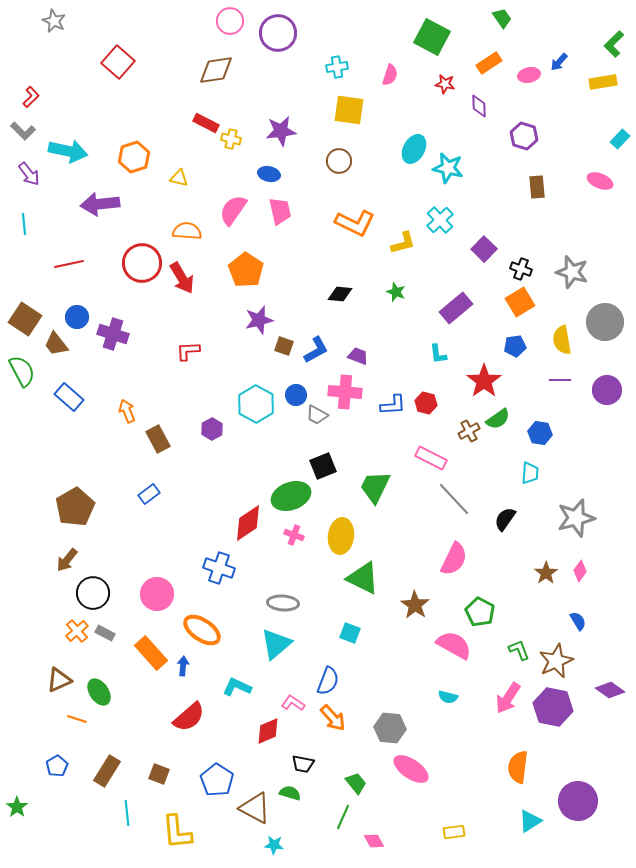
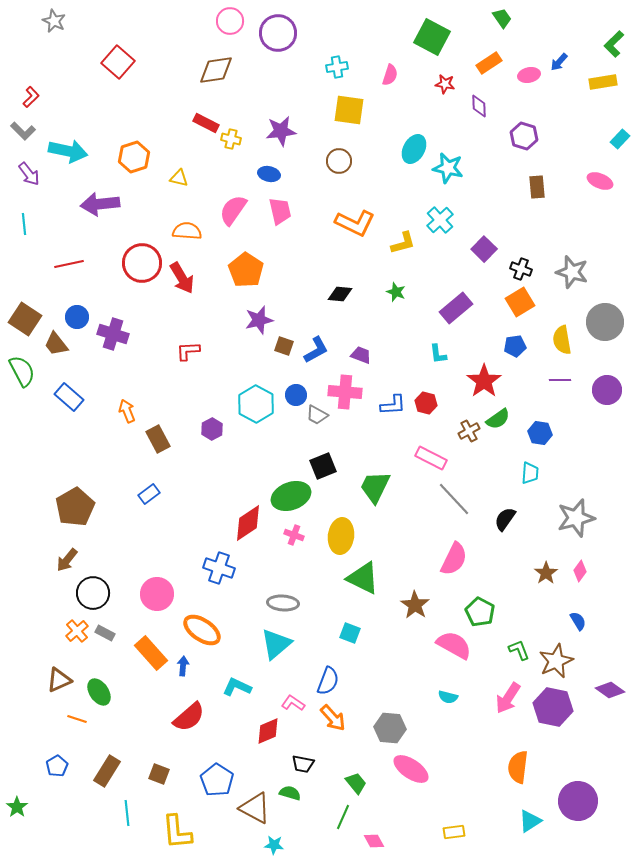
purple trapezoid at (358, 356): moved 3 px right, 1 px up
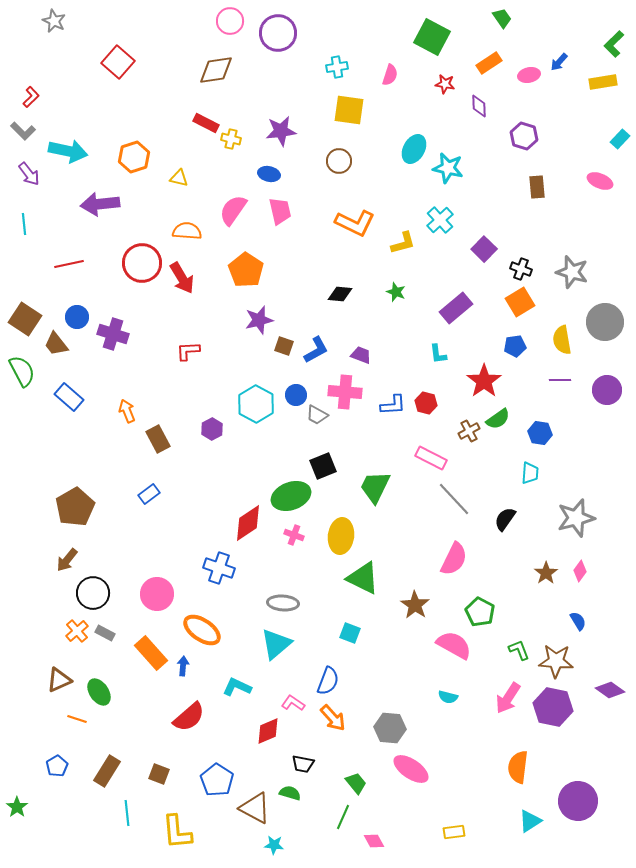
brown star at (556, 661): rotated 28 degrees clockwise
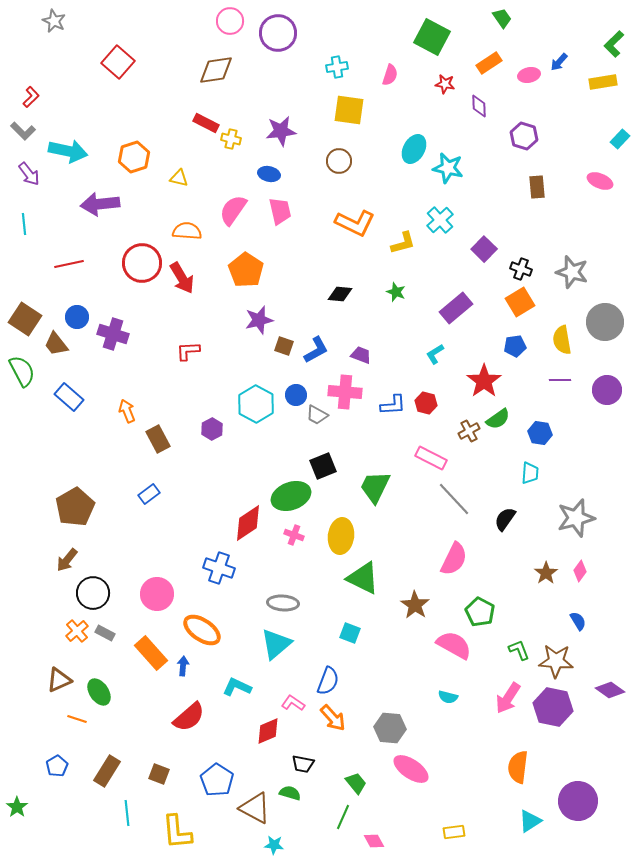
cyan L-shape at (438, 354): moved 3 px left; rotated 65 degrees clockwise
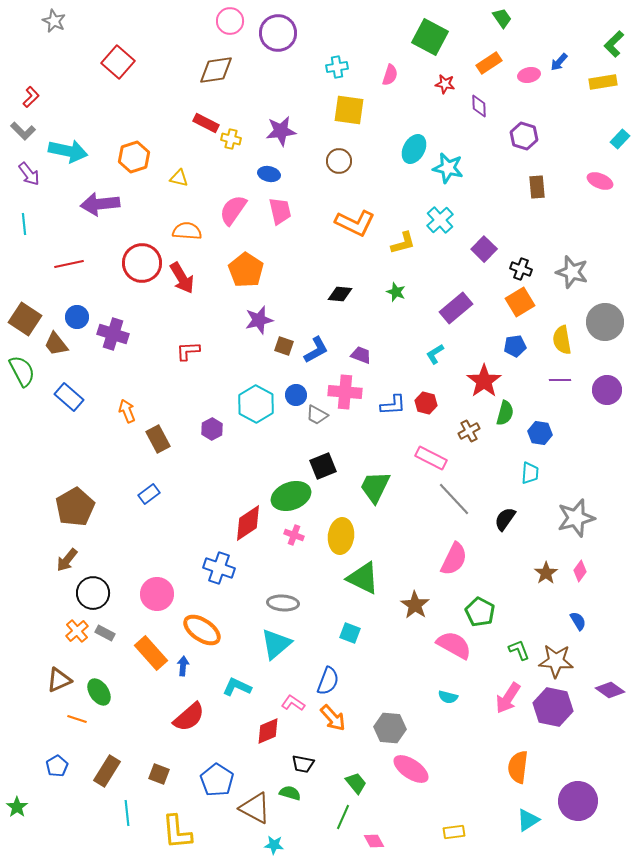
green square at (432, 37): moved 2 px left
green semicircle at (498, 419): moved 7 px right, 6 px up; rotated 40 degrees counterclockwise
cyan triangle at (530, 821): moved 2 px left, 1 px up
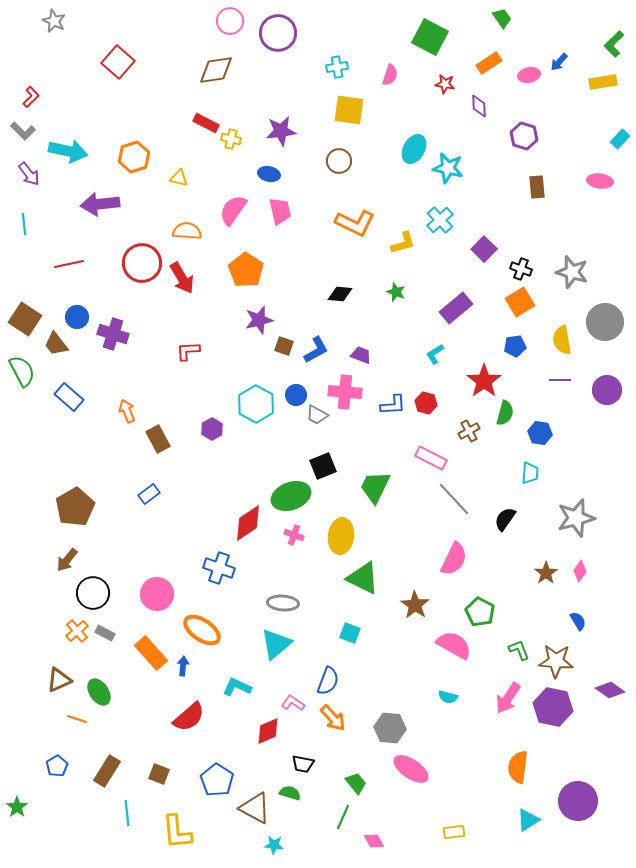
pink ellipse at (600, 181): rotated 15 degrees counterclockwise
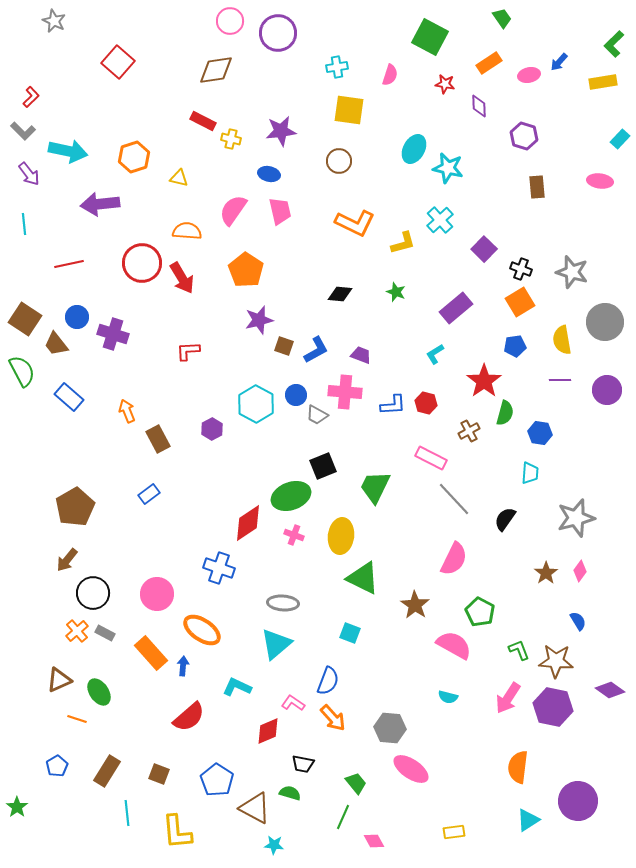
red rectangle at (206, 123): moved 3 px left, 2 px up
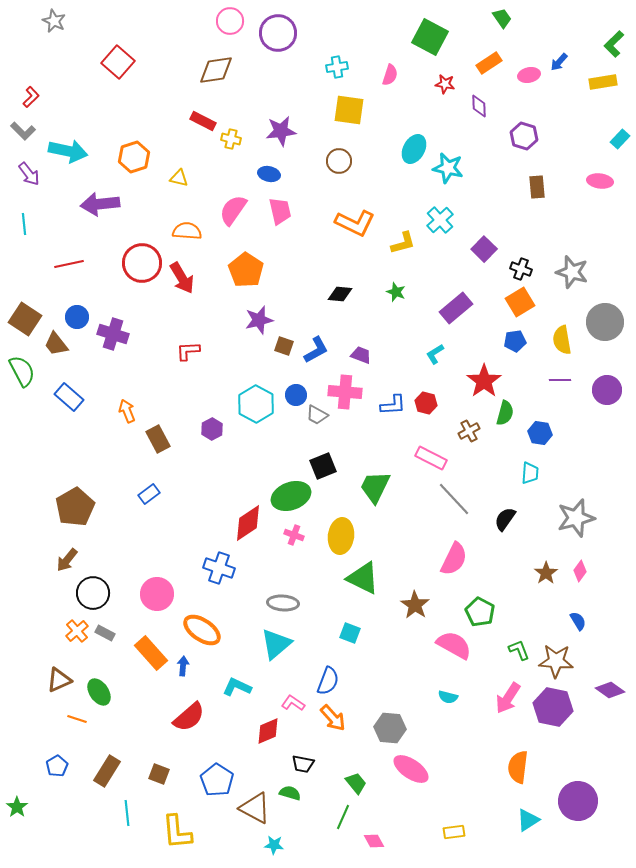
blue pentagon at (515, 346): moved 5 px up
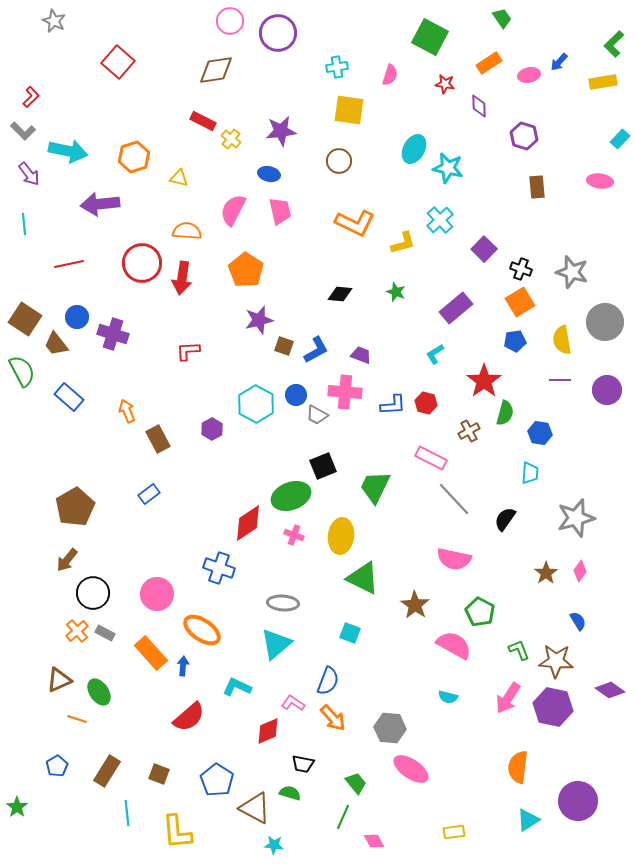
yellow cross at (231, 139): rotated 24 degrees clockwise
pink semicircle at (233, 210): rotated 8 degrees counterclockwise
red arrow at (182, 278): rotated 40 degrees clockwise
pink semicircle at (454, 559): rotated 76 degrees clockwise
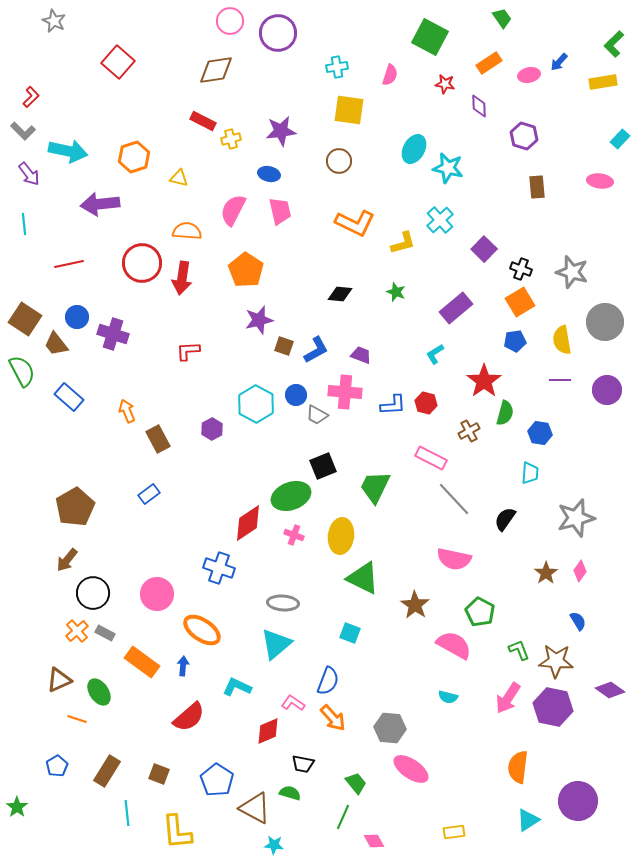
yellow cross at (231, 139): rotated 36 degrees clockwise
orange rectangle at (151, 653): moved 9 px left, 9 px down; rotated 12 degrees counterclockwise
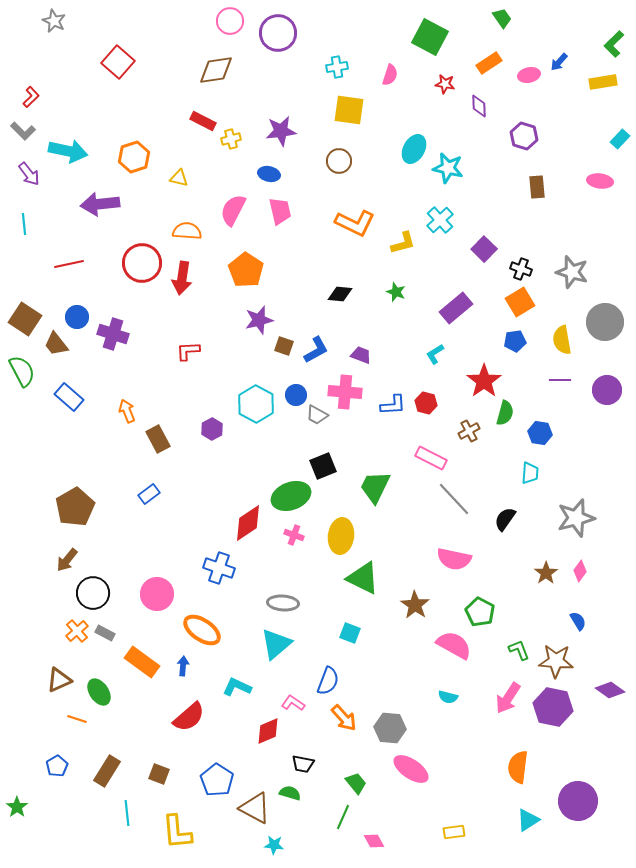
orange arrow at (333, 718): moved 11 px right
